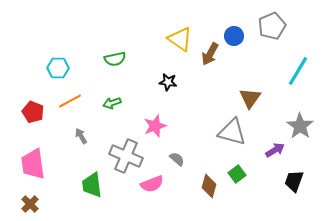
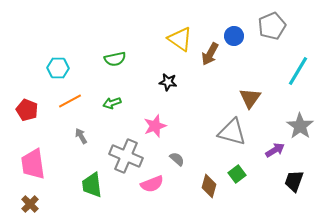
red pentagon: moved 6 px left, 2 px up
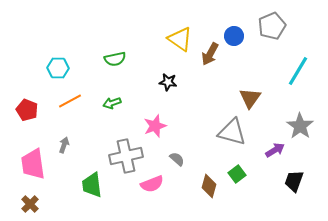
gray arrow: moved 17 px left, 9 px down; rotated 49 degrees clockwise
gray cross: rotated 36 degrees counterclockwise
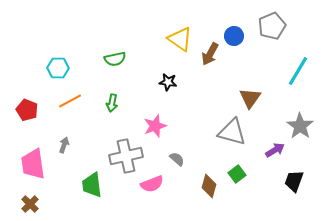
green arrow: rotated 60 degrees counterclockwise
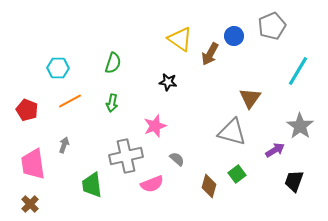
green semicircle: moved 2 px left, 4 px down; rotated 60 degrees counterclockwise
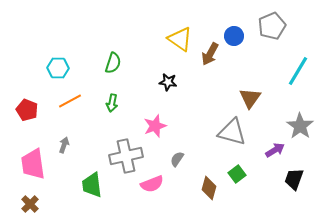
gray semicircle: rotated 98 degrees counterclockwise
black trapezoid: moved 2 px up
brown diamond: moved 2 px down
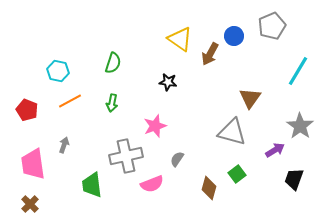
cyan hexagon: moved 3 px down; rotated 10 degrees clockwise
